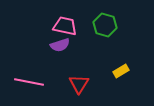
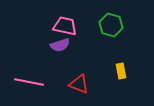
green hexagon: moved 6 px right
yellow rectangle: rotated 70 degrees counterclockwise
red triangle: rotated 40 degrees counterclockwise
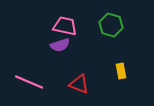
pink line: rotated 12 degrees clockwise
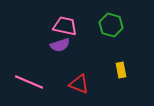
yellow rectangle: moved 1 px up
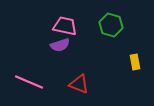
yellow rectangle: moved 14 px right, 8 px up
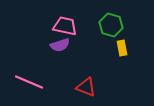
yellow rectangle: moved 13 px left, 14 px up
red triangle: moved 7 px right, 3 px down
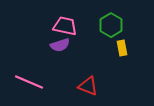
green hexagon: rotated 15 degrees clockwise
red triangle: moved 2 px right, 1 px up
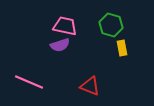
green hexagon: rotated 15 degrees counterclockwise
red triangle: moved 2 px right
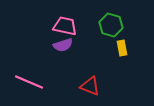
purple semicircle: moved 3 px right
